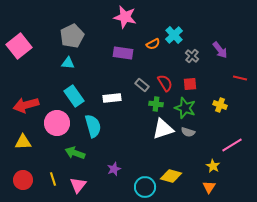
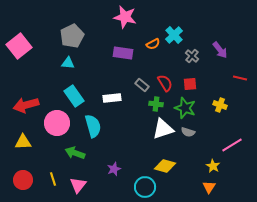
yellow diamond: moved 6 px left, 10 px up
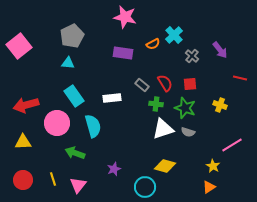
orange triangle: rotated 24 degrees clockwise
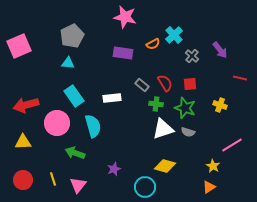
pink square: rotated 15 degrees clockwise
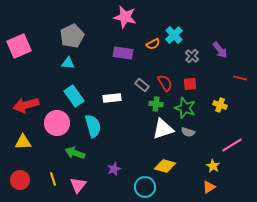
red circle: moved 3 px left
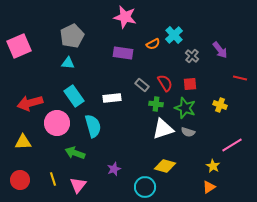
red arrow: moved 4 px right, 2 px up
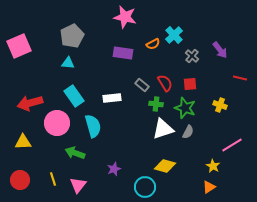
gray semicircle: rotated 80 degrees counterclockwise
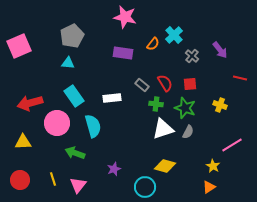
orange semicircle: rotated 24 degrees counterclockwise
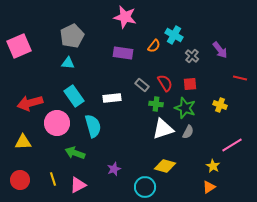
cyan cross: rotated 18 degrees counterclockwise
orange semicircle: moved 1 px right, 2 px down
pink triangle: rotated 24 degrees clockwise
